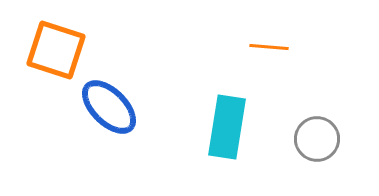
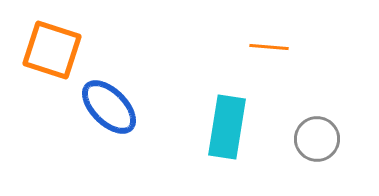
orange square: moved 4 px left
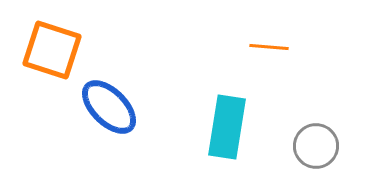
gray circle: moved 1 px left, 7 px down
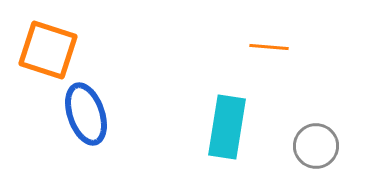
orange square: moved 4 px left
blue ellipse: moved 23 px left, 7 px down; rotated 26 degrees clockwise
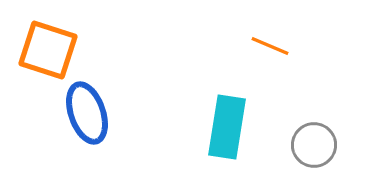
orange line: moved 1 px right, 1 px up; rotated 18 degrees clockwise
blue ellipse: moved 1 px right, 1 px up
gray circle: moved 2 px left, 1 px up
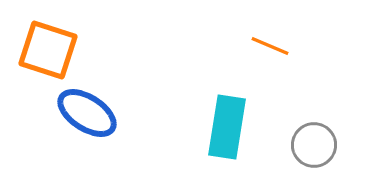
blue ellipse: rotated 38 degrees counterclockwise
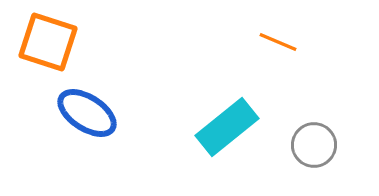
orange line: moved 8 px right, 4 px up
orange square: moved 8 px up
cyan rectangle: rotated 42 degrees clockwise
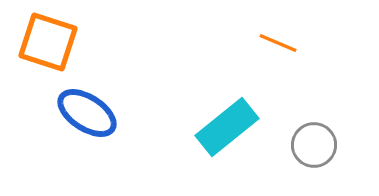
orange line: moved 1 px down
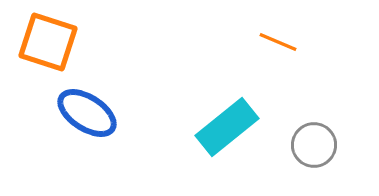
orange line: moved 1 px up
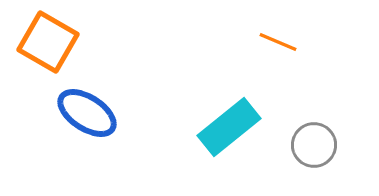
orange square: rotated 12 degrees clockwise
cyan rectangle: moved 2 px right
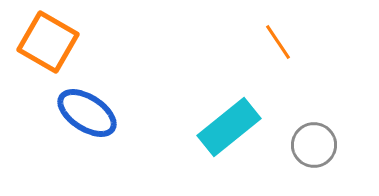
orange line: rotated 33 degrees clockwise
